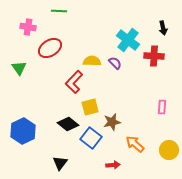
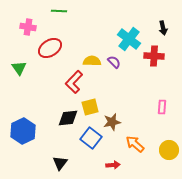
cyan cross: moved 1 px right, 1 px up
purple semicircle: moved 1 px left, 1 px up
black diamond: moved 6 px up; rotated 45 degrees counterclockwise
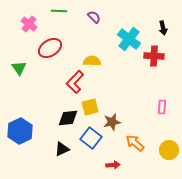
pink cross: moved 1 px right, 3 px up; rotated 28 degrees clockwise
purple semicircle: moved 20 px left, 45 px up
red L-shape: moved 1 px right
blue hexagon: moved 3 px left
orange arrow: moved 1 px up
black triangle: moved 2 px right, 14 px up; rotated 28 degrees clockwise
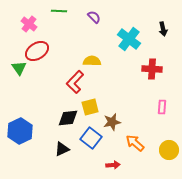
black arrow: moved 1 px down
red ellipse: moved 13 px left, 3 px down
red cross: moved 2 px left, 13 px down
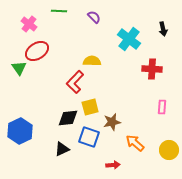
blue square: moved 2 px left, 1 px up; rotated 20 degrees counterclockwise
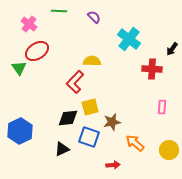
black arrow: moved 9 px right, 20 px down; rotated 48 degrees clockwise
